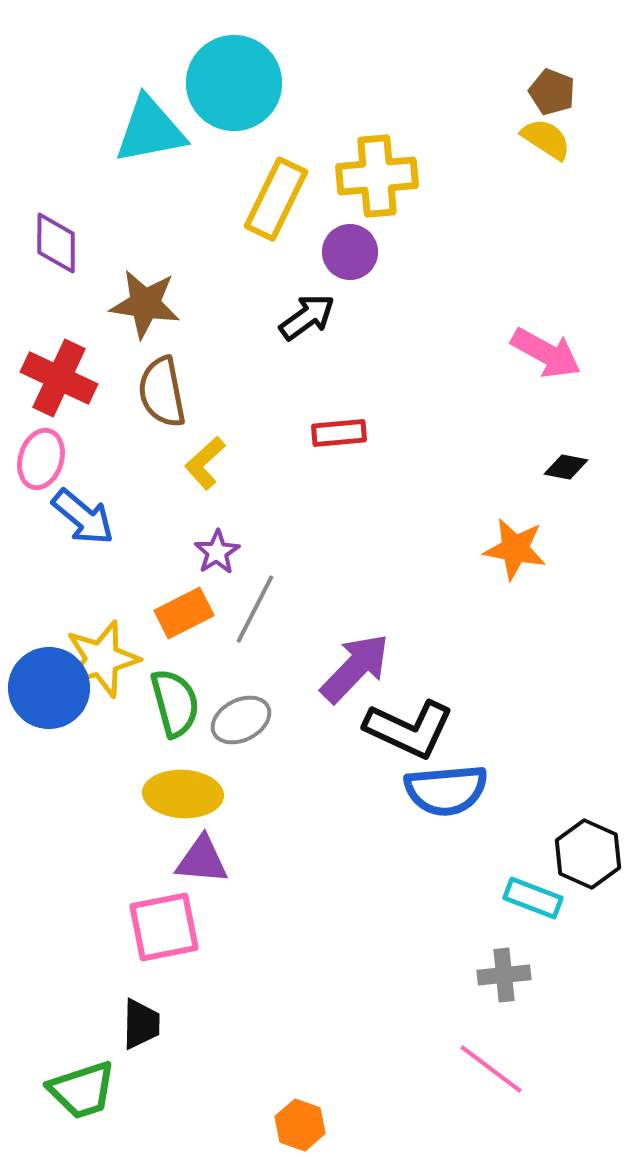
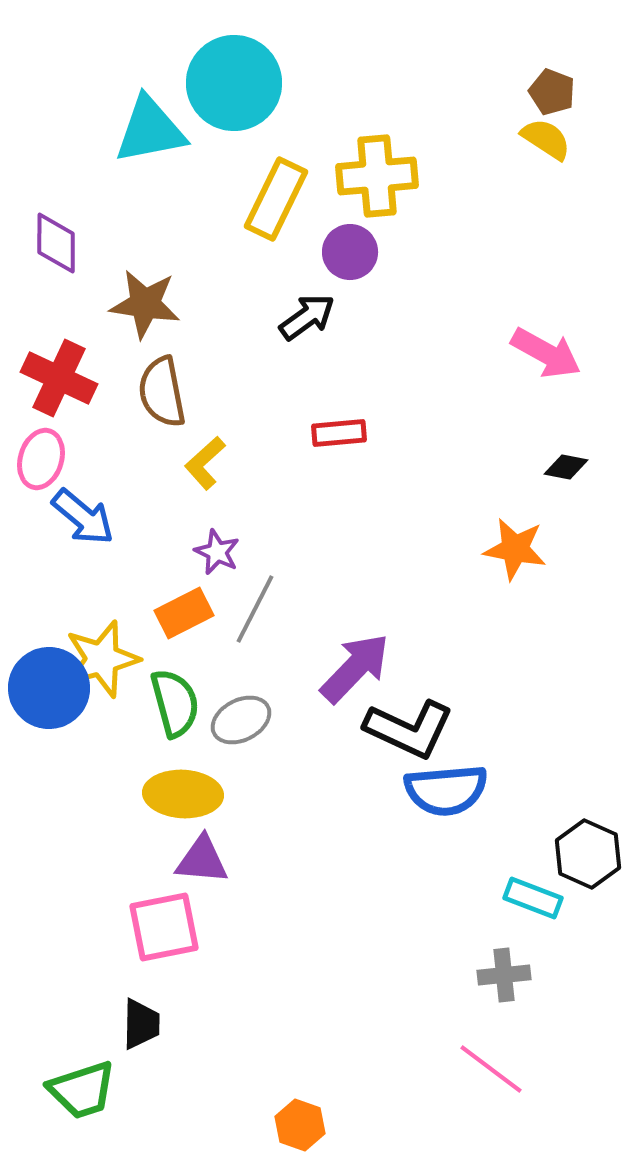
purple star: rotated 15 degrees counterclockwise
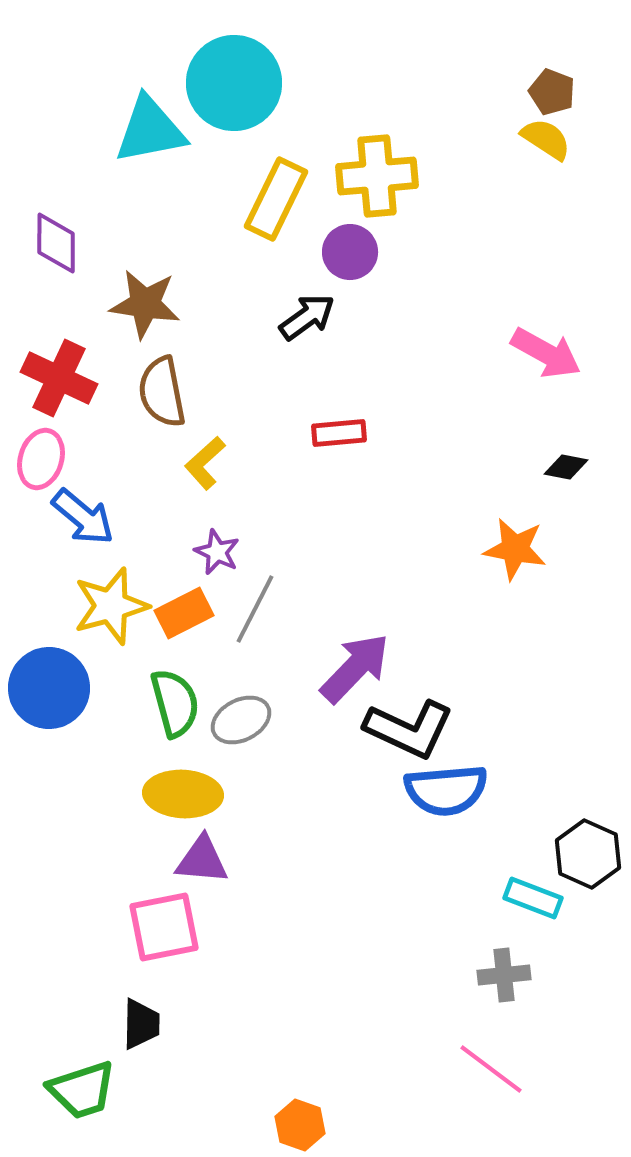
yellow star: moved 9 px right, 53 px up
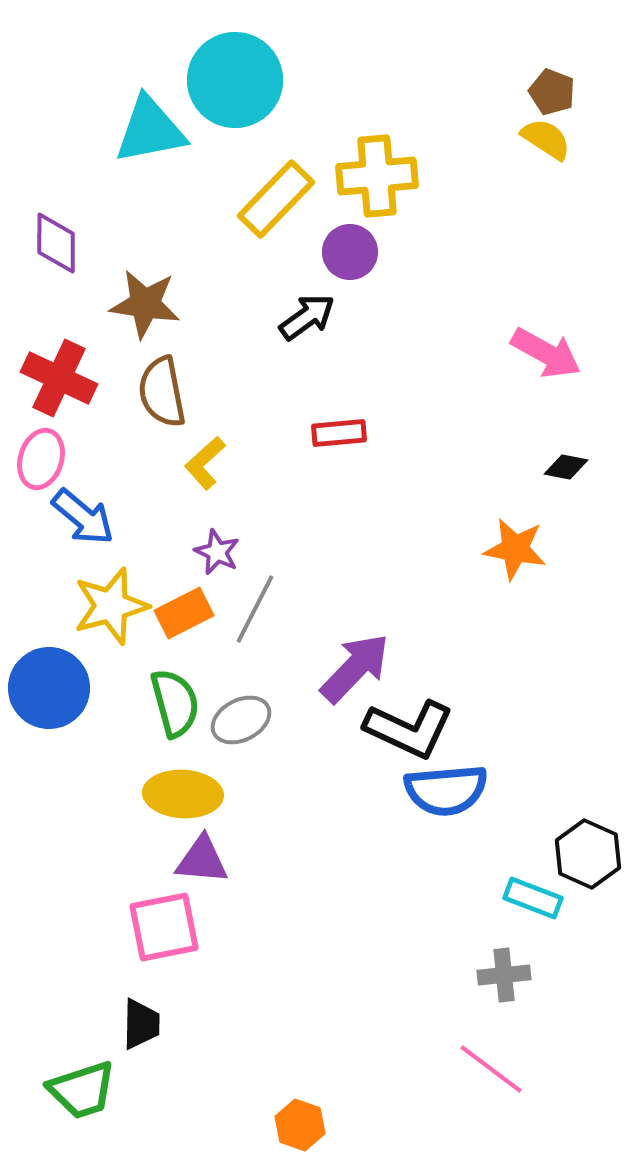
cyan circle: moved 1 px right, 3 px up
yellow rectangle: rotated 18 degrees clockwise
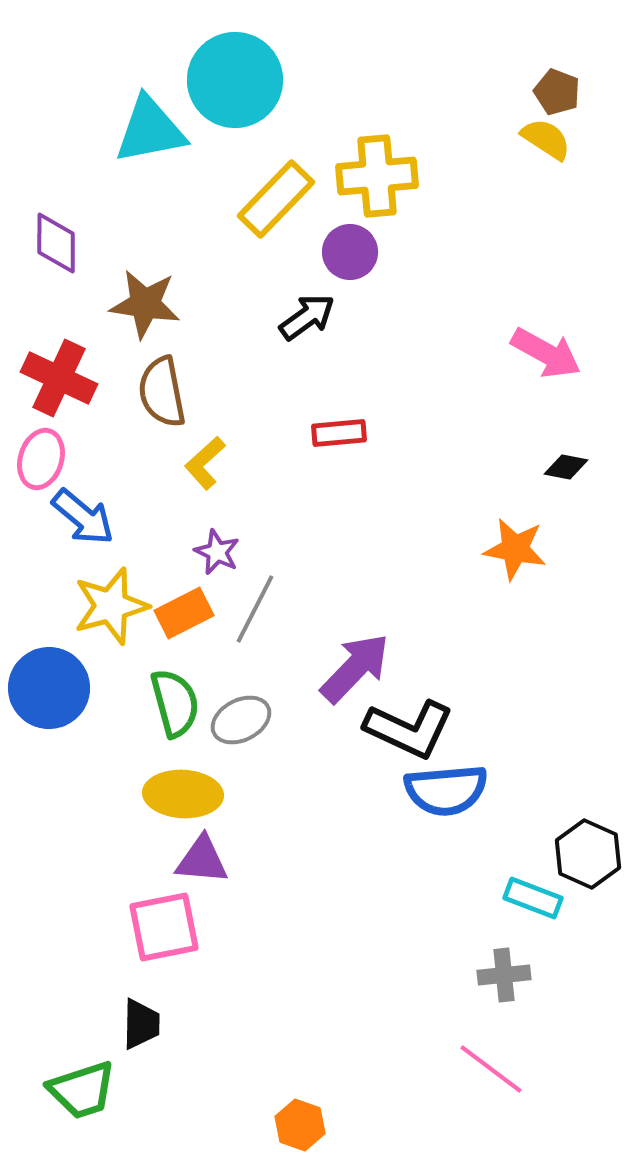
brown pentagon: moved 5 px right
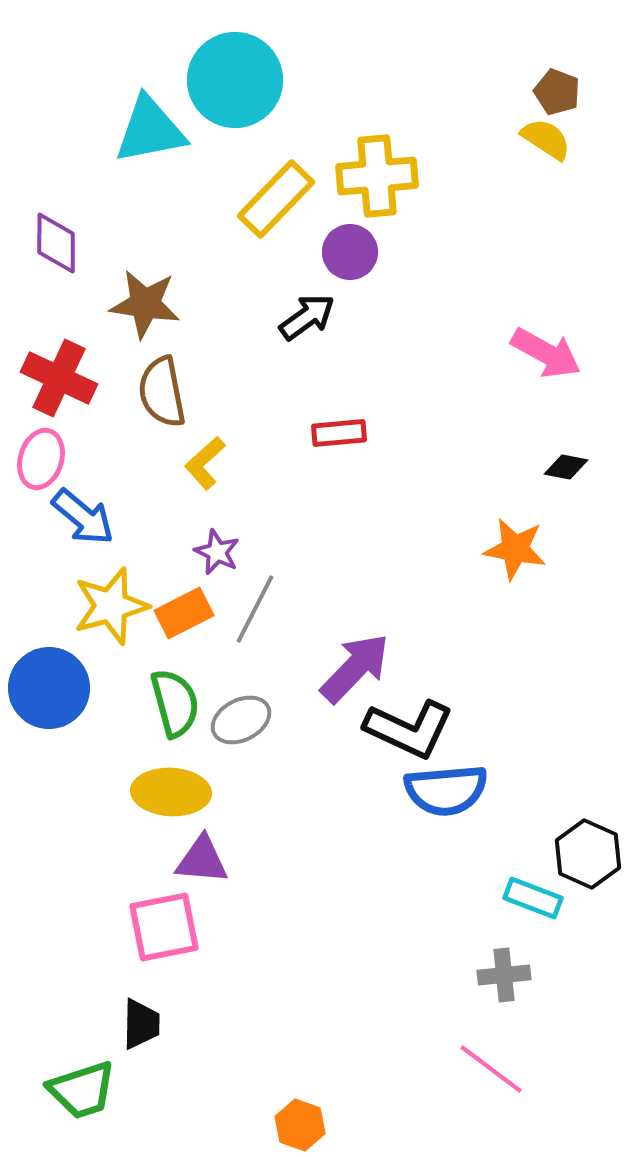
yellow ellipse: moved 12 px left, 2 px up
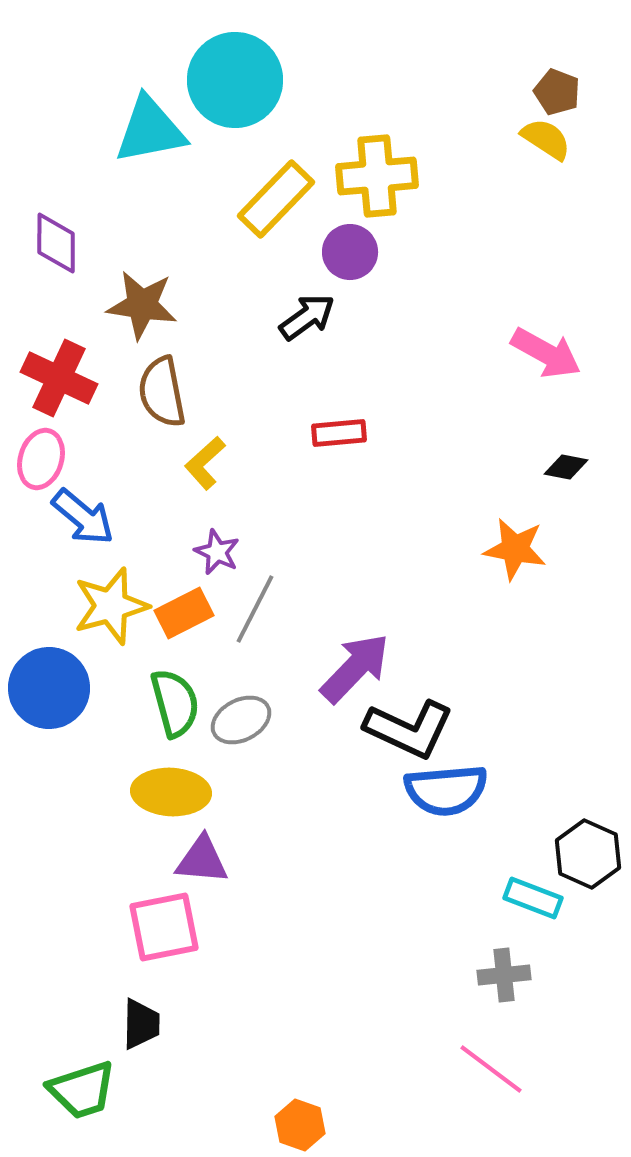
brown star: moved 3 px left, 1 px down
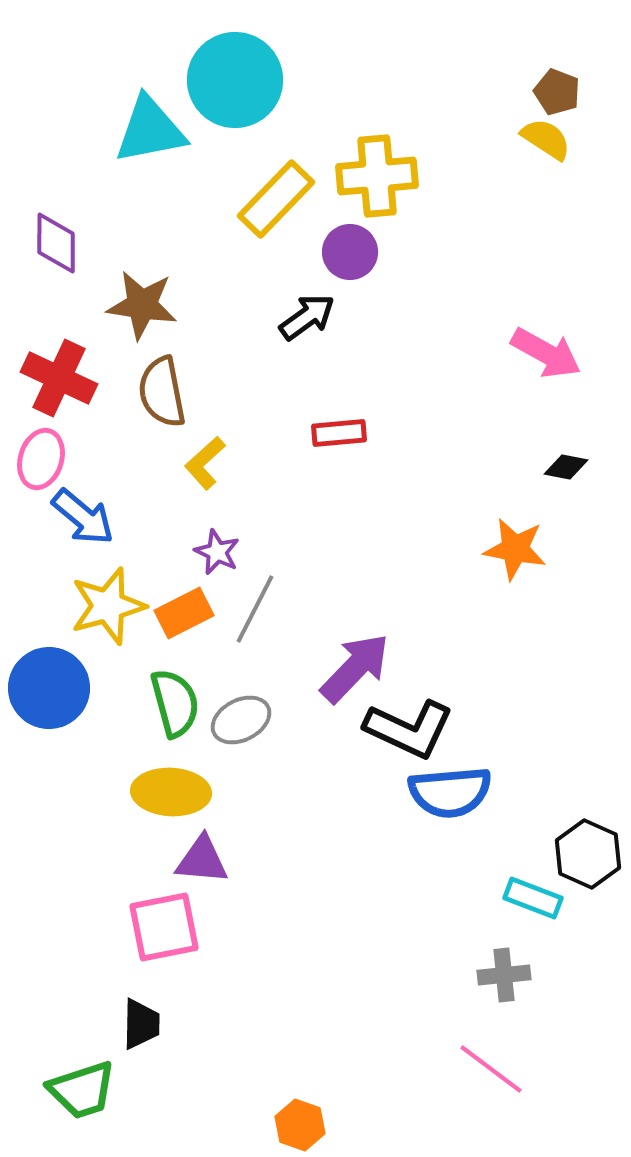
yellow star: moved 3 px left
blue semicircle: moved 4 px right, 2 px down
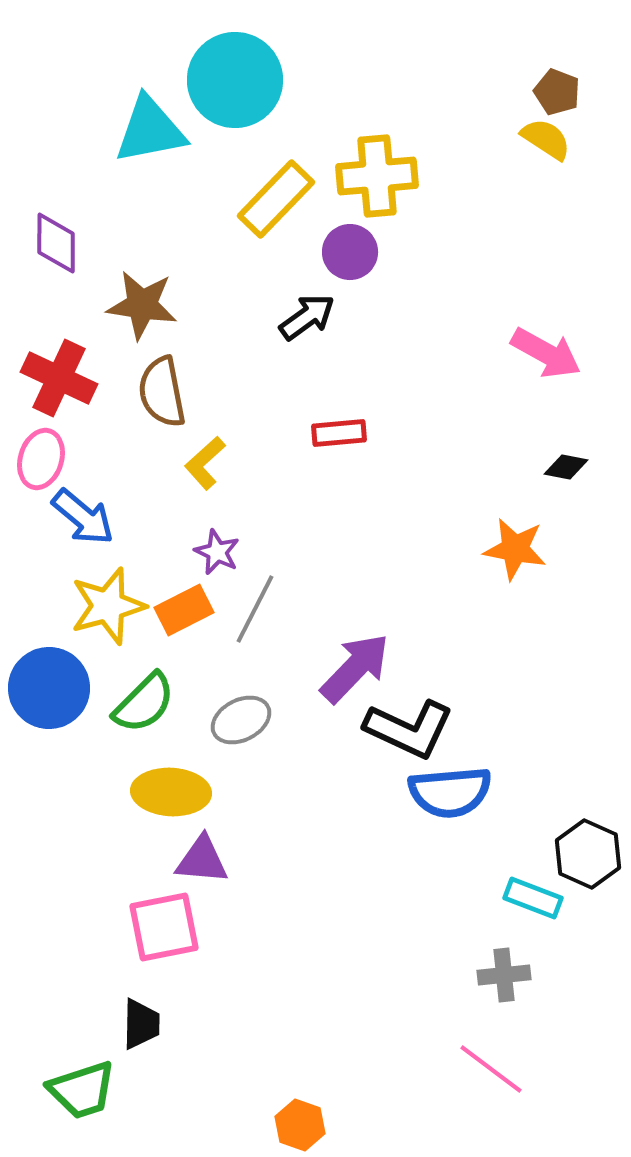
orange rectangle: moved 3 px up
green semicircle: moved 31 px left; rotated 60 degrees clockwise
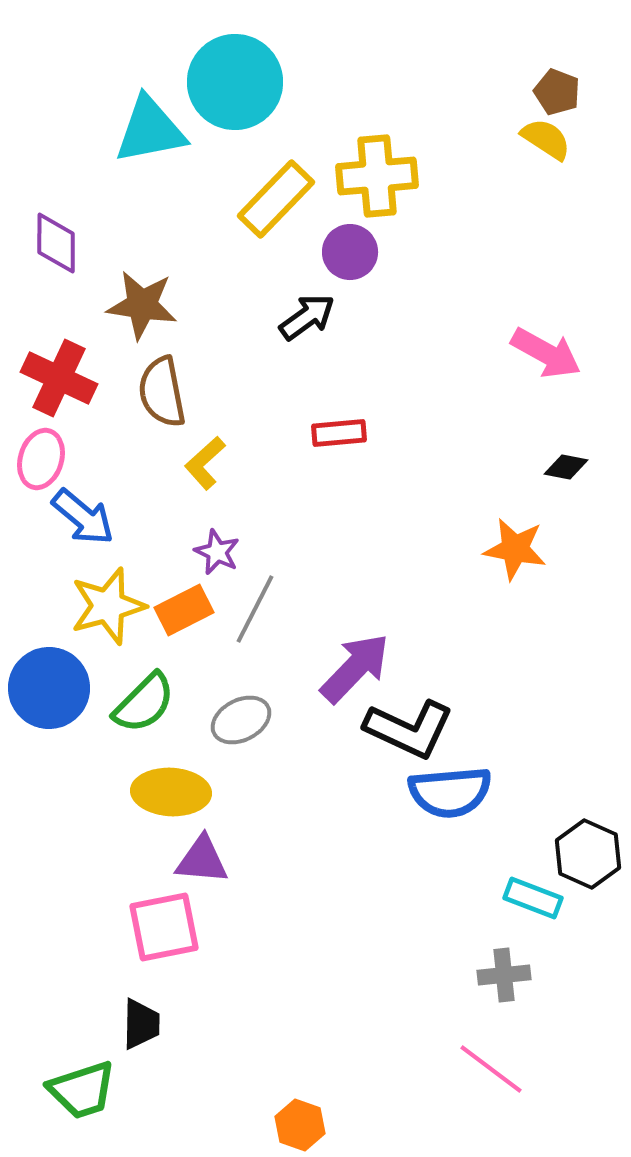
cyan circle: moved 2 px down
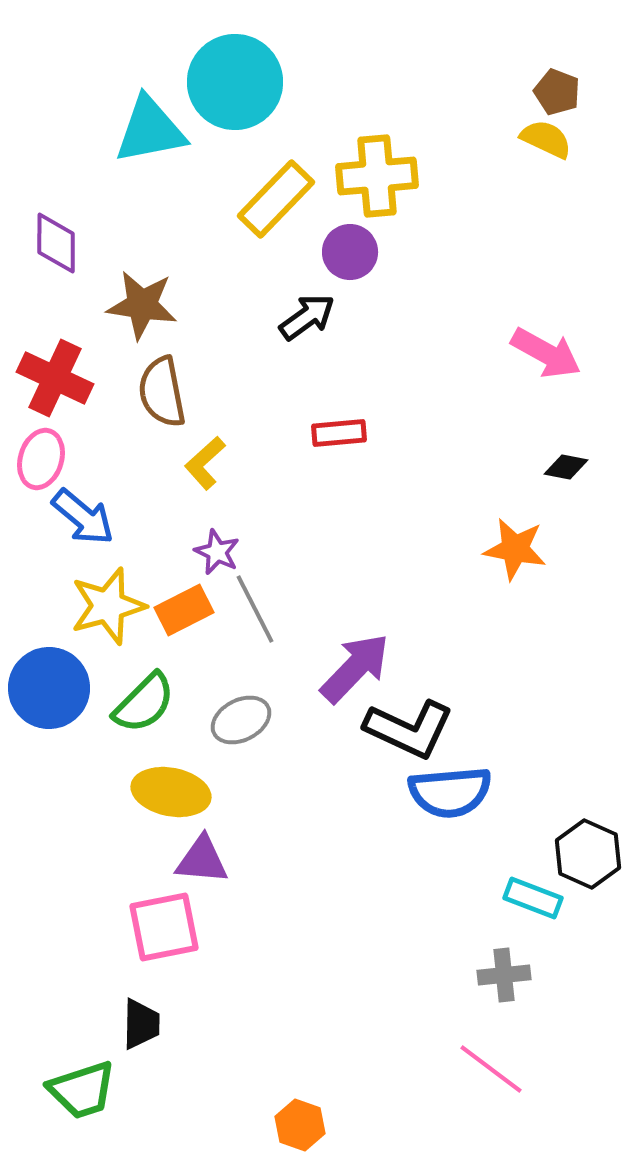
yellow semicircle: rotated 8 degrees counterclockwise
red cross: moved 4 px left
gray line: rotated 54 degrees counterclockwise
yellow ellipse: rotated 8 degrees clockwise
